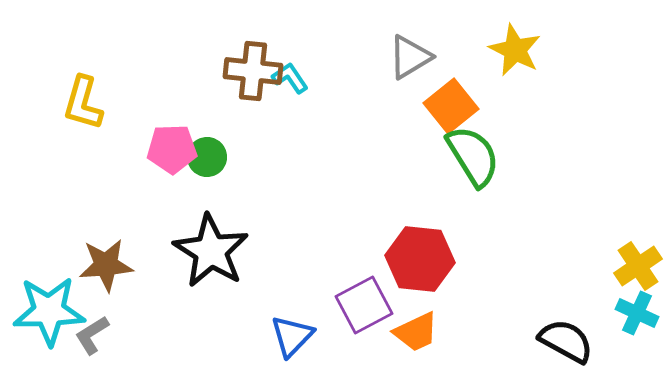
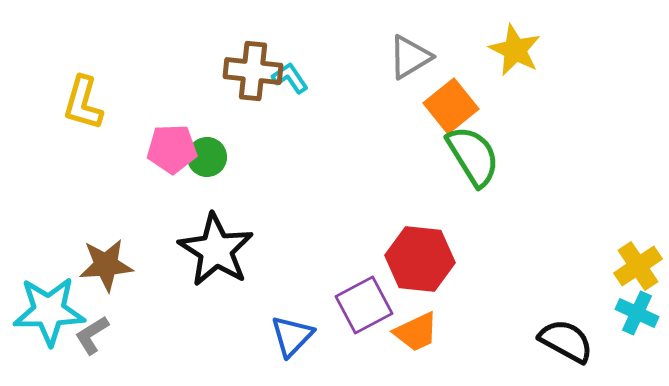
black star: moved 5 px right, 1 px up
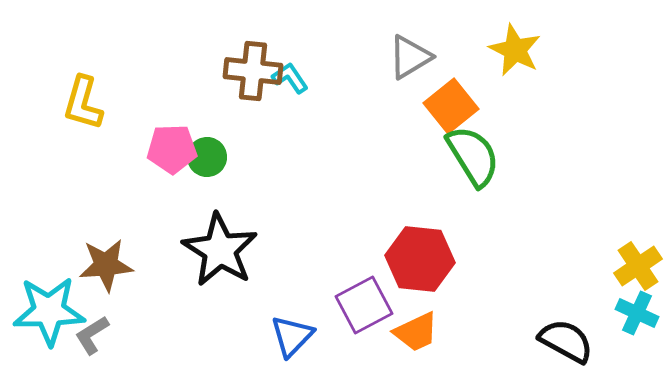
black star: moved 4 px right
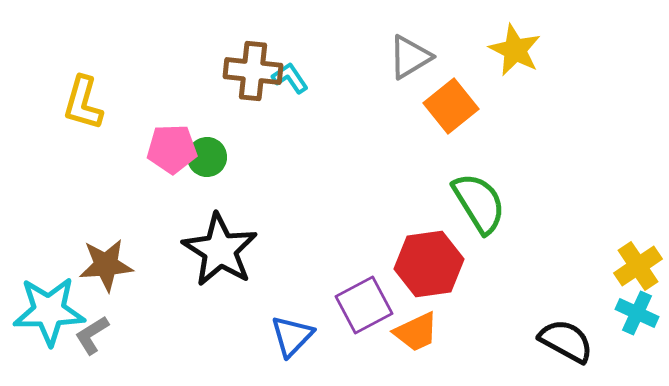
green semicircle: moved 6 px right, 47 px down
red hexagon: moved 9 px right, 5 px down; rotated 14 degrees counterclockwise
